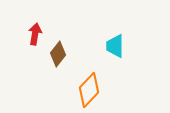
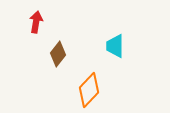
red arrow: moved 1 px right, 12 px up
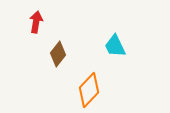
cyan trapezoid: rotated 25 degrees counterclockwise
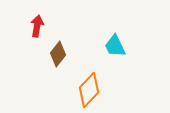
red arrow: moved 1 px right, 4 px down
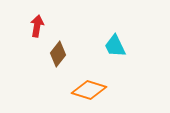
orange diamond: rotated 64 degrees clockwise
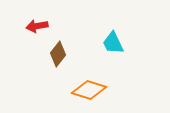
red arrow: rotated 110 degrees counterclockwise
cyan trapezoid: moved 2 px left, 3 px up
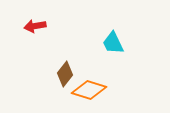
red arrow: moved 2 px left
brown diamond: moved 7 px right, 20 px down
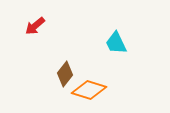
red arrow: rotated 30 degrees counterclockwise
cyan trapezoid: moved 3 px right
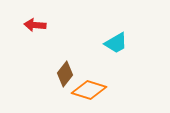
red arrow: moved 1 px up; rotated 45 degrees clockwise
cyan trapezoid: rotated 95 degrees counterclockwise
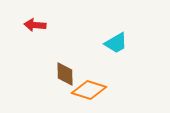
brown diamond: rotated 40 degrees counterclockwise
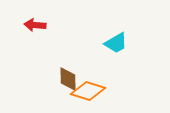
brown diamond: moved 3 px right, 5 px down
orange diamond: moved 1 px left, 1 px down
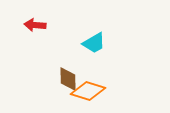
cyan trapezoid: moved 22 px left
